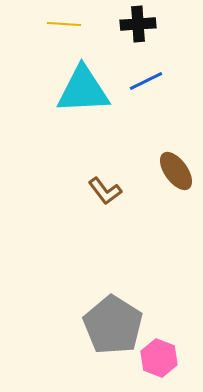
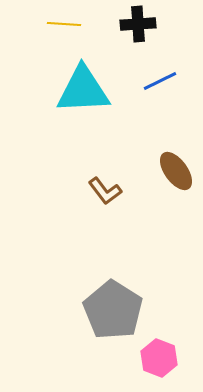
blue line: moved 14 px right
gray pentagon: moved 15 px up
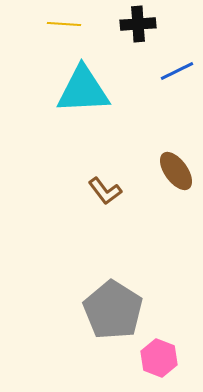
blue line: moved 17 px right, 10 px up
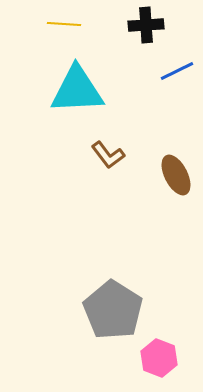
black cross: moved 8 px right, 1 px down
cyan triangle: moved 6 px left
brown ellipse: moved 4 px down; rotated 9 degrees clockwise
brown L-shape: moved 3 px right, 36 px up
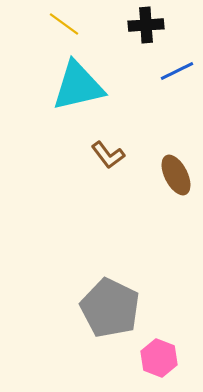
yellow line: rotated 32 degrees clockwise
cyan triangle: moved 1 px right, 4 px up; rotated 10 degrees counterclockwise
gray pentagon: moved 3 px left, 2 px up; rotated 6 degrees counterclockwise
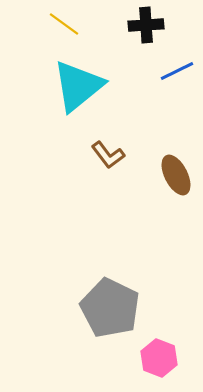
cyan triangle: rotated 26 degrees counterclockwise
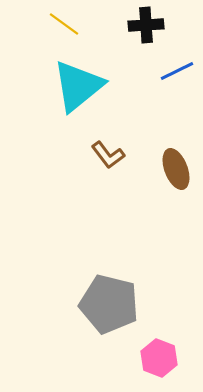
brown ellipse: moved 6 px up; rotated 6 degrees clockwise
gray pentagon: moved 1 px left, 4 px up; rotated 12 degrees counterclockwise
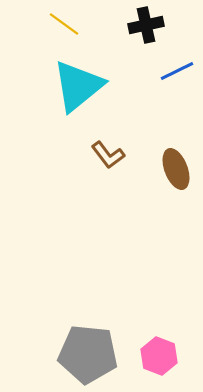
black cross: rotated 8 degrees counterclockwise
gray pentagon: moved 21 px left, 50 px down; rotated 8 degrees counterclockwise
pink hexagon: moved 2 px up
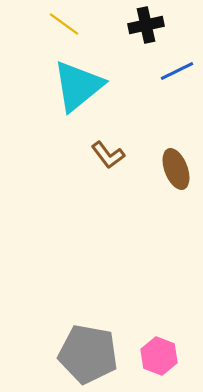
gray pentagon: rotated 4 degrees clockwise
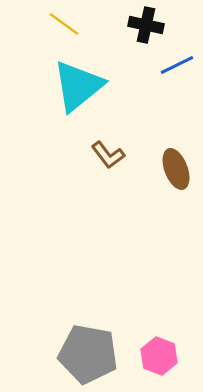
black cross: rotated 24 degrees clockwise
blue line: moved 6 px up
